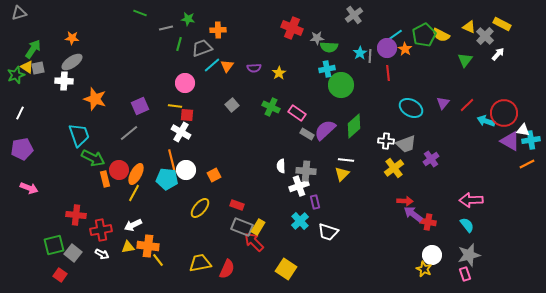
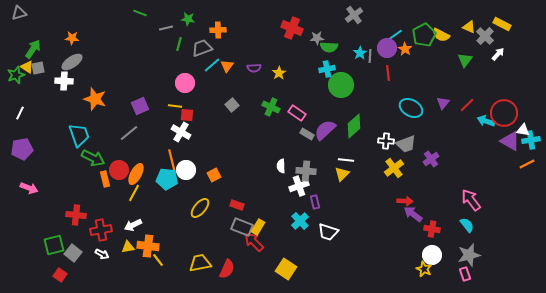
pink arrow at (471, 200): rotated 55 degrees clockwise
red cross at (428, 222): moved 4 px right, 7 px down
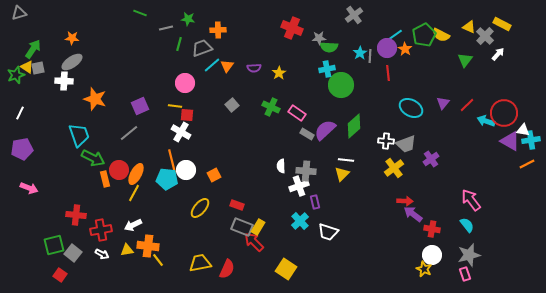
gray star at (317, 38): moved 2 px right
yellow triangle at (128, 247): moved 1 px left, 3 px down
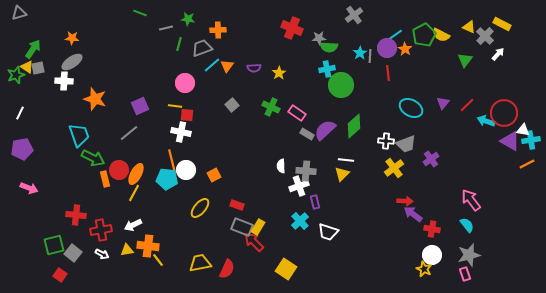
white cross at (181, 132): rotated 18 degrees counterclockwise
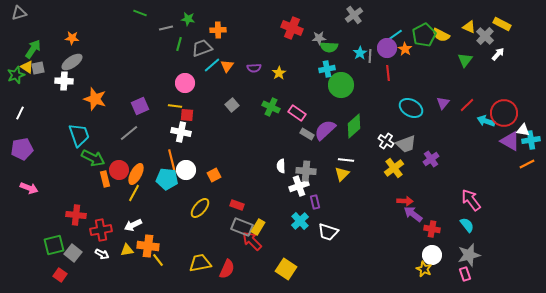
white cross at (386, 141): rotated 28 degrees clockwise
red arrow at (254, 242): moved 2 px left, 1 px up
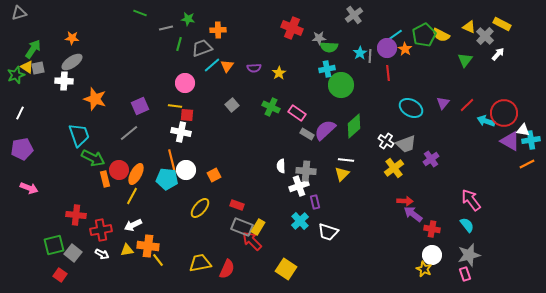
yellow line at (134, 193): moved 2 px left, 3 px down
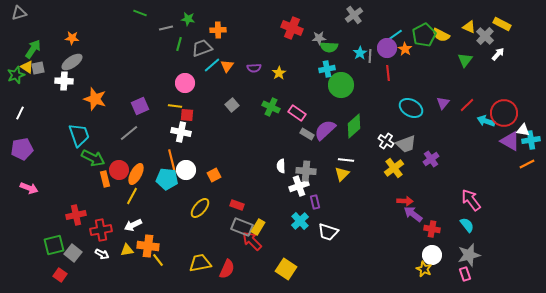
red cross at (76, 215): rotated 18 degrees counterclockwise
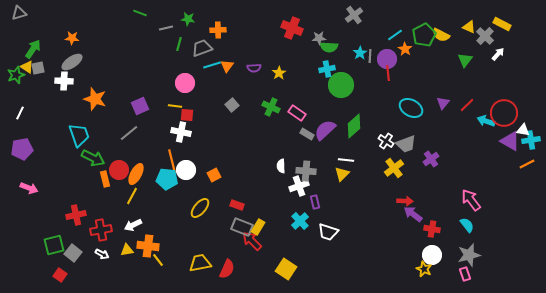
purple circle at (387, 48): moved 11 px down
cyan line at (212, 65): rotated 24 degrees clockwise
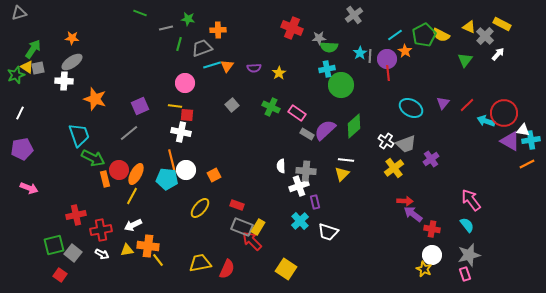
orange star at (405, 49): moved 2 px down
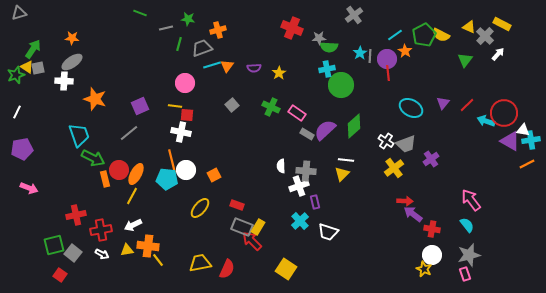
orange cross at (218, 30): rotated 14 degrees counterclockwise
white line at (20, 113): moved 3 px left, 1 px up
